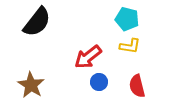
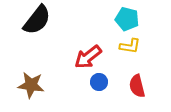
black semicircle: moved 2 px up
brown star: rotated 24 degrees counterclockwise
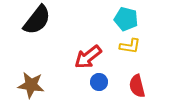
cyan pentagon: moved 1 px left
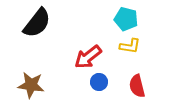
black semicircle: moved 3 px down
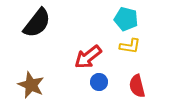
brown star: rotated 16 degrees clockwise
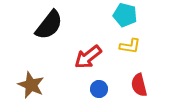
cyan pentagon: moved 1 px left, 4 px up
black semicircle: moved 12 px right, 2 px down
blue circle: moved 7 px down
red semicircle: moved 2 px right, 1 px up
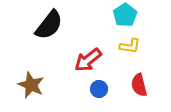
cyan pentagon: rotated 25 degrees clockwise
red arrow: moved 3 px down
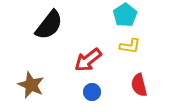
blue circle: moved 7 px left, 3 px down
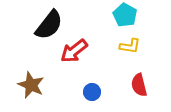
cyan pentagon: rotated 10 degrees counterclockwise
red arrow: moved 14 px left, 9 px up
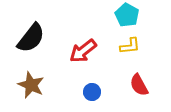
cyan pentagon: moved 2 px right
black semicircle: moved 18 px left, 13 px down
yellow L-shape: rotated 15 degrees counterclockwise
red arrow: moved 9 px right
red semicircle: rotated 15 degrees counterclockwise
